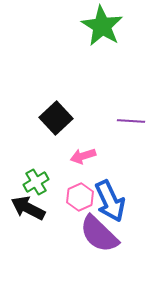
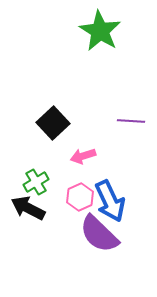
green star: moved 2 px left, 5 px down
black square: moved 3 px left, 5 px down
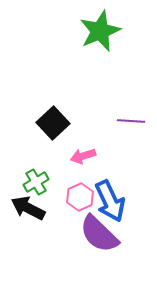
green star: rotated 18 degrees clockwise
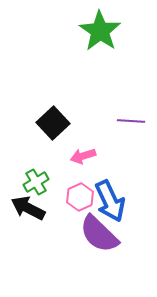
green star: rotated 15 degrees counterclockwise
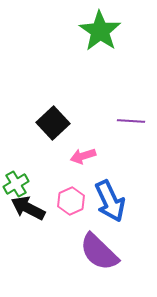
green cross: moved 20 px left, 2 px down
pink hexagon: moved 9 px left, 4 px down
purple semicircle: moved 18 px down
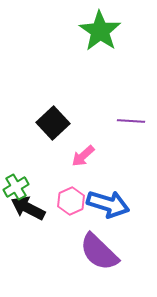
pink arrow: rotated 25 degrees counterclockwise
green cross: moved 3 px down
blue arrow: moved 2 px left, 3 px down; rotated 48 degrees counterclockwise
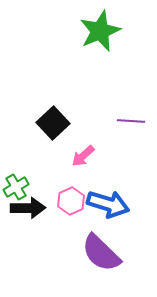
green star: rotated 15 degrees clockwise
black arrow: rotated 152 degrees clockwise
purple semicircle: moved 2 px right, 1 px down
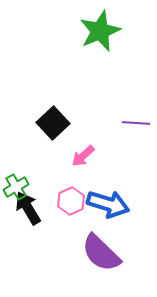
purple line: moved 5 px right, 2 px down
black arrow: rotated 120 degrees counterclockwise
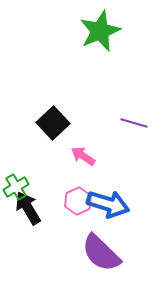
purple line: moved 2 px left; rotated 12 degrees clockwise
pink arrow: rotated 75 degrees clockwise
pink hexagon: moved 7 px right
